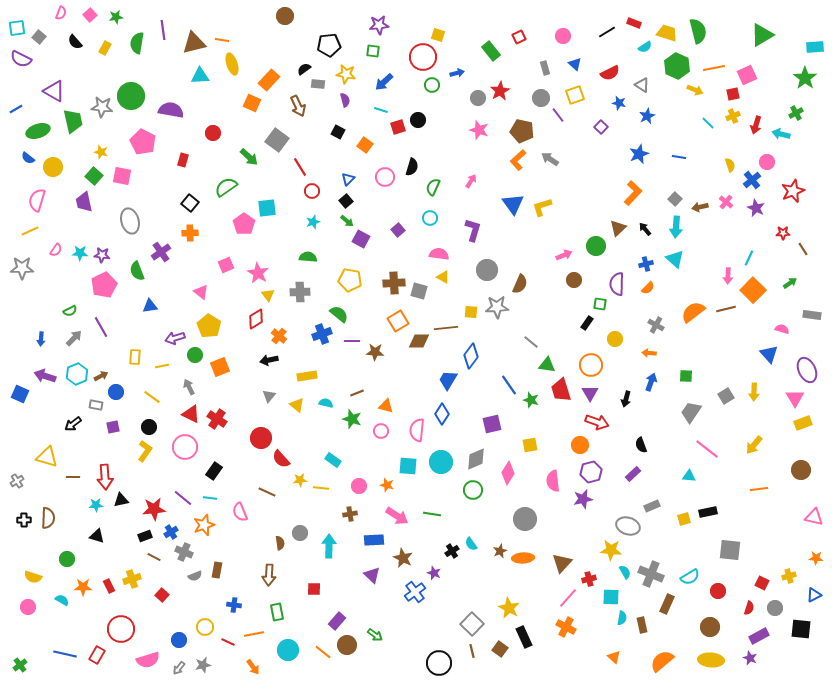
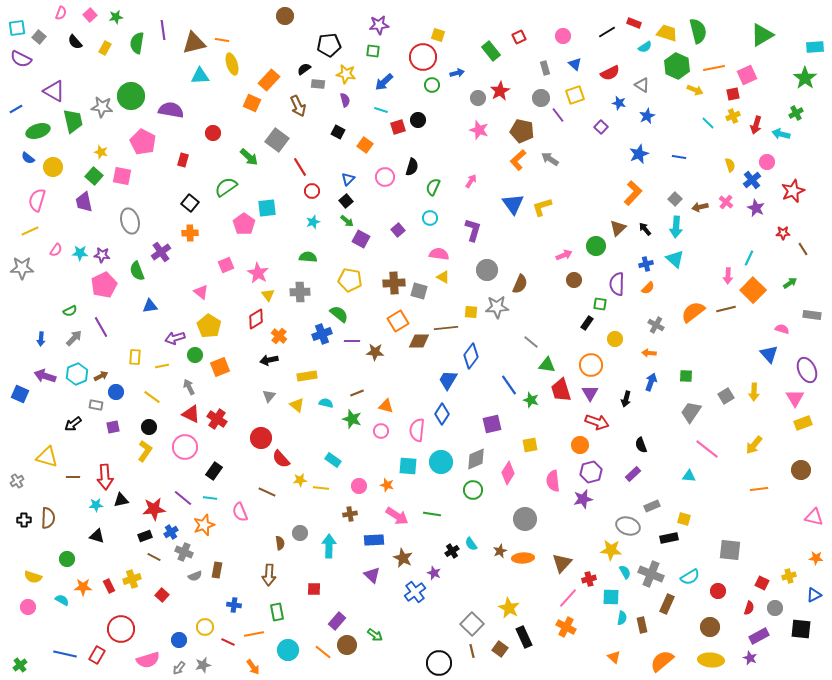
black rectangle at (708, 512): moved 39 px left, 26 px down
yellow square at (684, 519): rotated 32 degrees clockwise
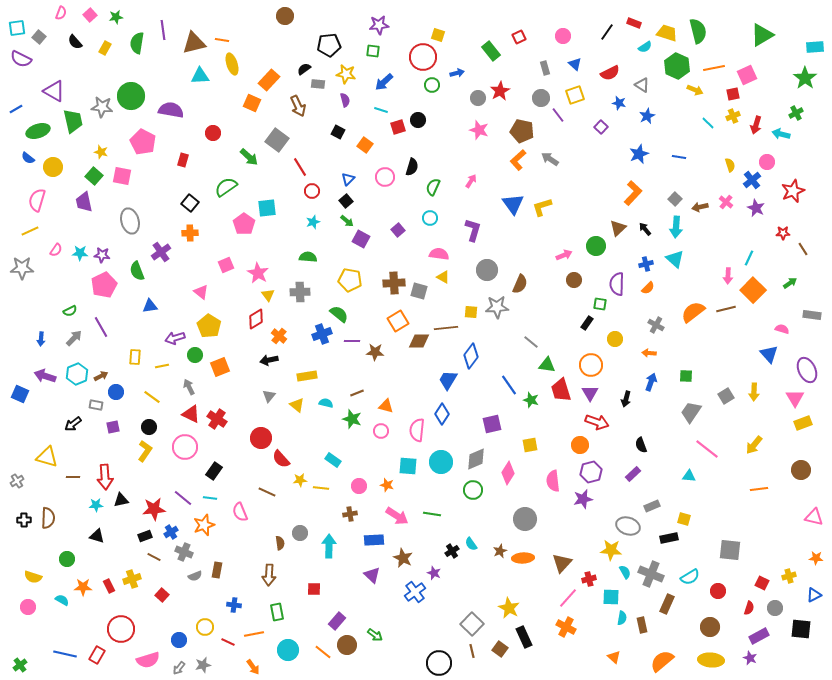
black line at (607, 32): rotated 24 degrees counterclockwise
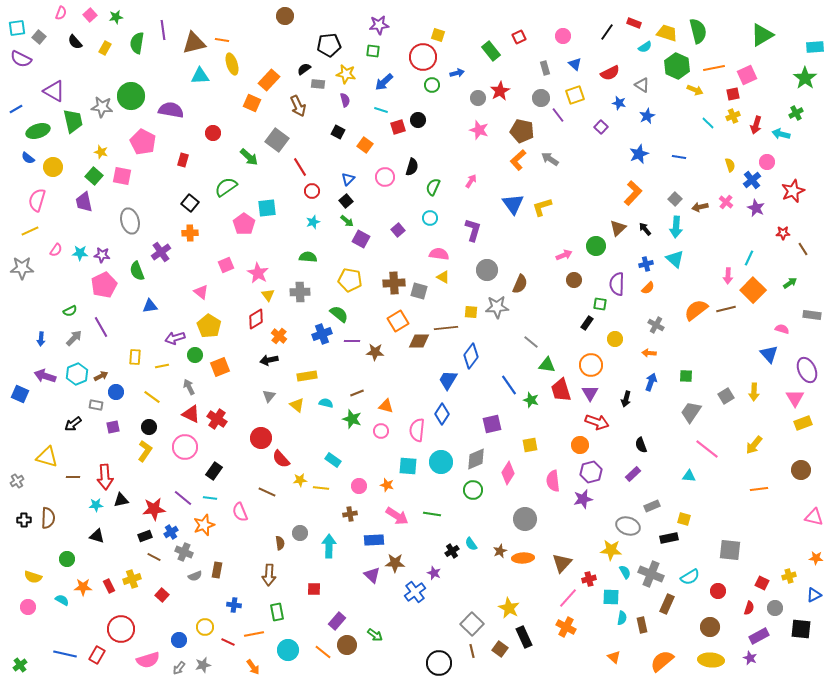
orange semicircle at (693, 312): moved 3 px right, 2 px up
brown star at (403, 558): moved 8 px left, 5 px down; rotated 24 degrees counterclockwise
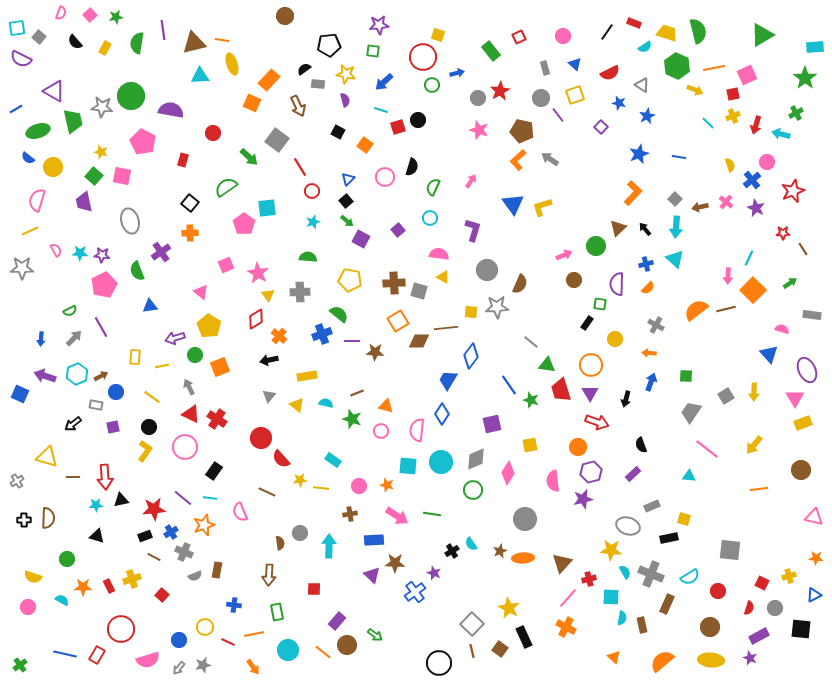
pink semicircle at (56, 250): rotated 64 degrees counterclockwise
orange circle at (580, 445): moved 2 px left, 2 px down
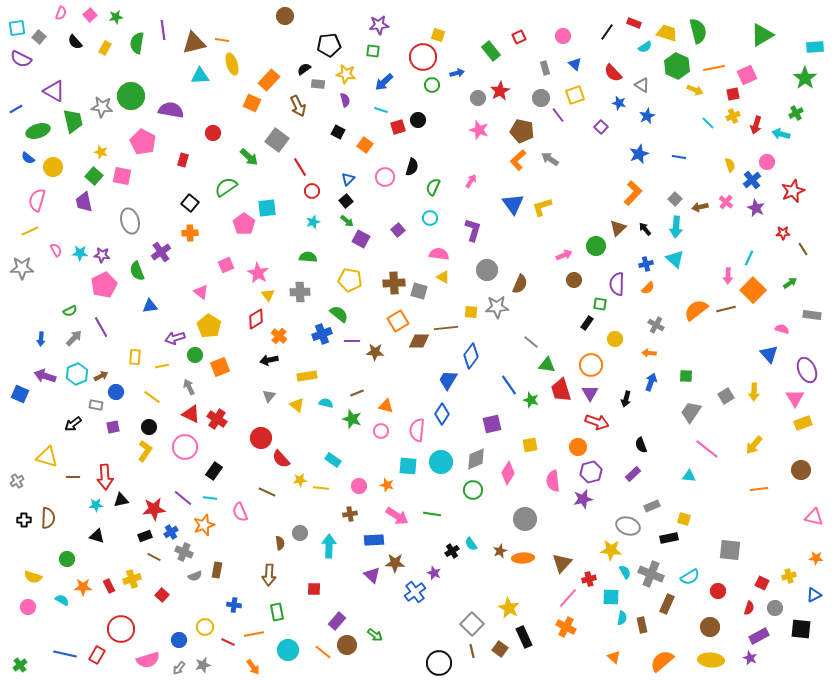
red semicircle at (610, 73): moved 3 px right; rotated 72 degrees clockwise
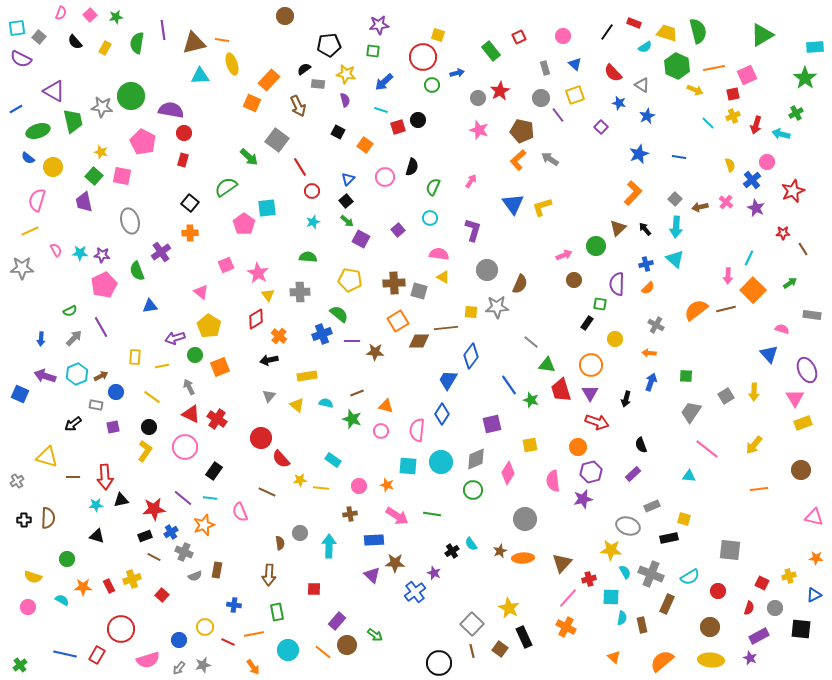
red circle at (213, 133): moved 29 px left
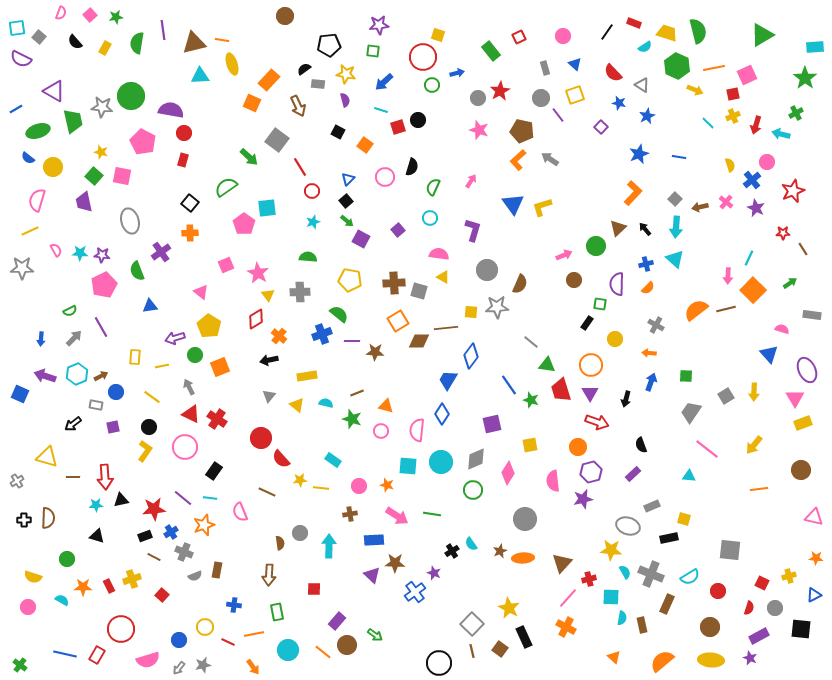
green cross at (20, 665): rotated 16 degrees counterclockwise
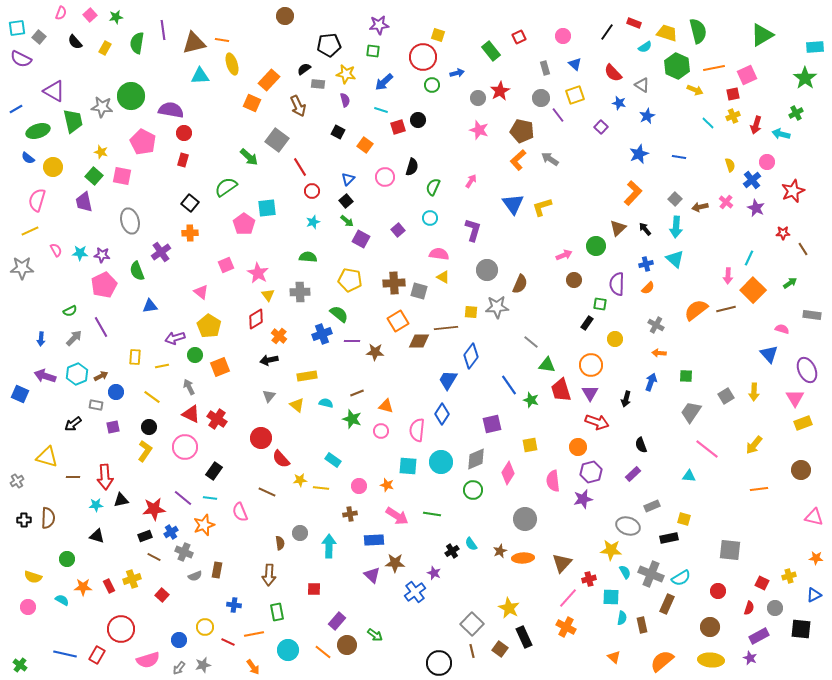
orange arrow at (649, 353): moved 10 px right
cyan semicircle at (690, 577): moved 9 px left, 1 px down
